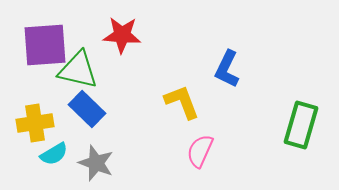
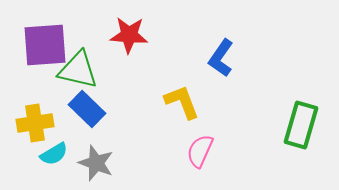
red star: moved 7 px right
blue L-shape: moved 6 px left, 11 px up; rotated 9 degrees clockwise
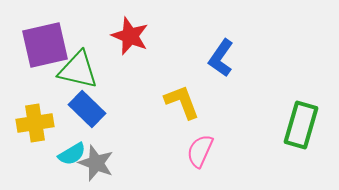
red star: moved 1 px right, 1 px down; rotated 18 degrees clockwise
purple square: rotated 9 degrees counterclockwise
cyan semicircle: moved 18 px right
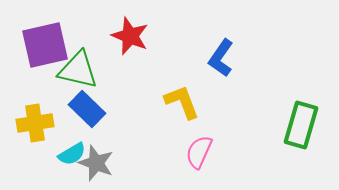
pink semicircle: moved 1 px left, 1 px down
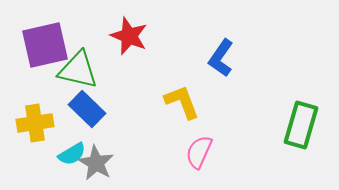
red star: moved 1 px left
gray star: rotated 9 degrees clockwise
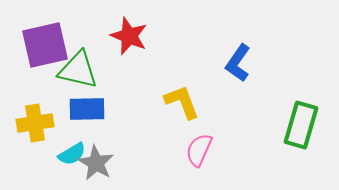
blue L-shape: moved 17 px right, 5 px down
blue rectangle: rotated 45 degrees counterclockwise
pink semicircle: moved 2 px up
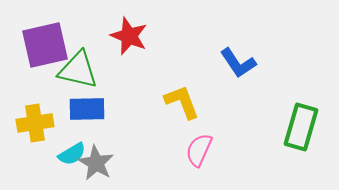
blue L-shape: rotated 69 degrees counterclockwise
green rectangle: moved 2 px down
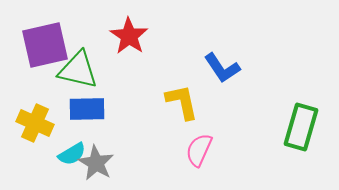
red star: rotated 12 degrees clockwise
blue L-shape: moved 16 px left, 5 px down
yellow L-shape: rotated 9 degrees clockwise
yellow cross: rotated 33 degrees clockwise
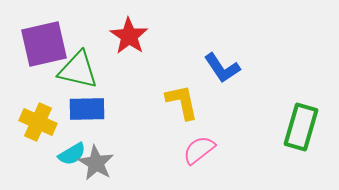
purple square: moved 1 px left, 1 px up
yellow cross: moved 3 px right, 1 px up
pink semicircle: rotated 28 degrees clockwise
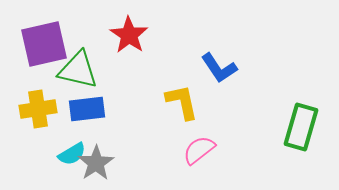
red star: moved 1 px up
blue L-shape: moved 3 px left
blue rectangle: rotated 6 degrees counterclockwise
yellow cross: moved 13 px up; rotated 33 degrees counterclockwise
gray star: rotated 9 degrees clockwise
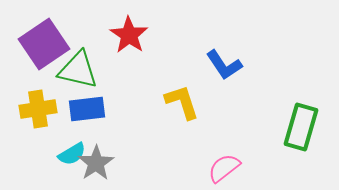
purple square: rotated 21 degrees counterclockwise
blue L-shape: moved 5 px right, 3 px up
yellow L-shape: rotated 6 degrees counterclockwise
pink semicircle: moved 25 px right, 18 px down
